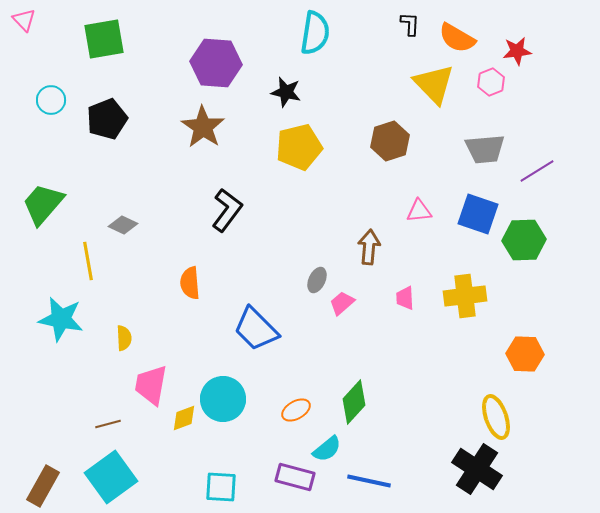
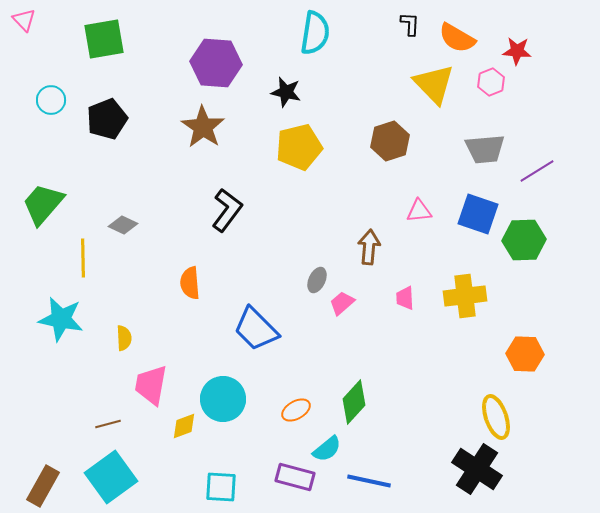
red star at (517, 51): rotated 12 degrees clockwise
yellow line at (88, 261): moved 5 px left, 3 px up; rotated 9 degrees clockwise
yellow diamond at (184, 418): moved 8 px down
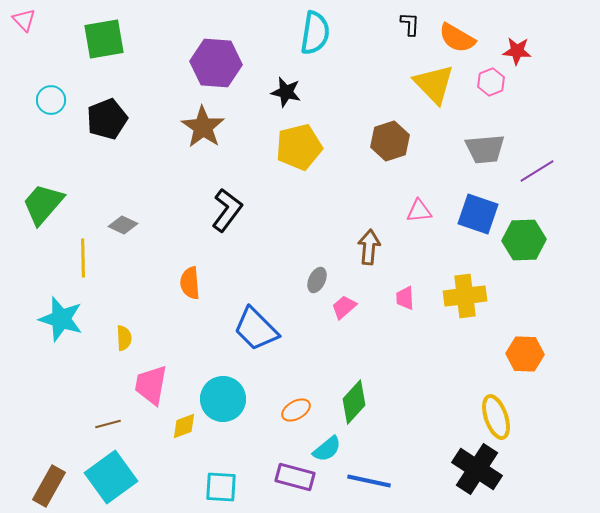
pink trapezoid at (342, 303): moved 2 px right, 4 px down
cyan star at (61, 319): rotated 6 degrees clockwise
brown rectangle at (43, 486): moved 6 px right
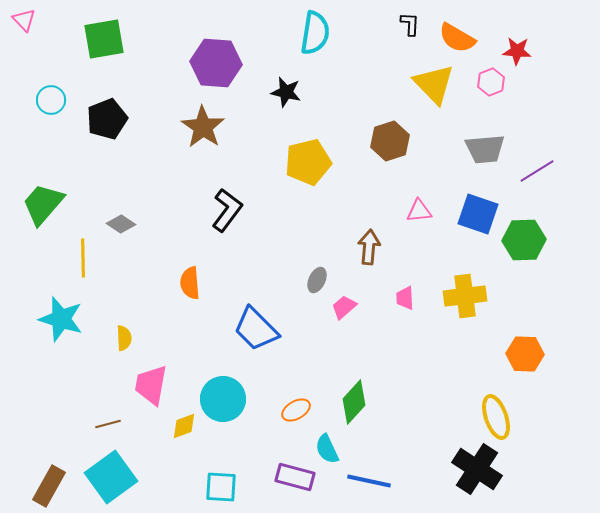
yellow pentagon at (299, 147): moved 9 px right, 15 px down
gray diamond at (123, 225): moved 2 px left, 1 px up; rotated 8 degrees clockwise
cyan semicircle at (327, 449): rotated 104 degrees clockwise
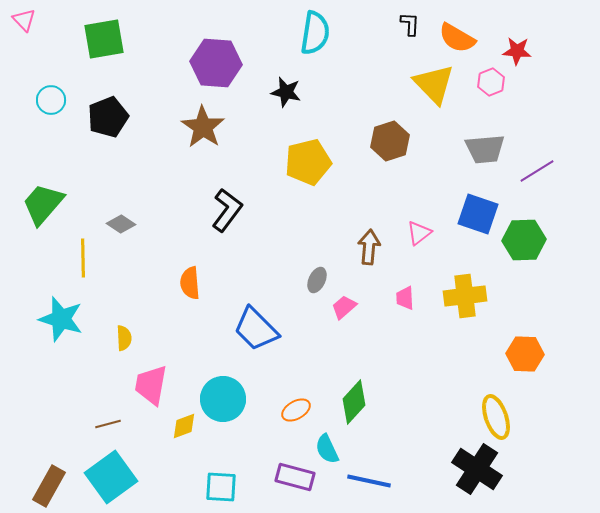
black pentagon at (107, 119): moved 1 px right, 2 px up
pink triangle at (419, 211): moved 22 px down; rotated 32 degrees counterclockwise
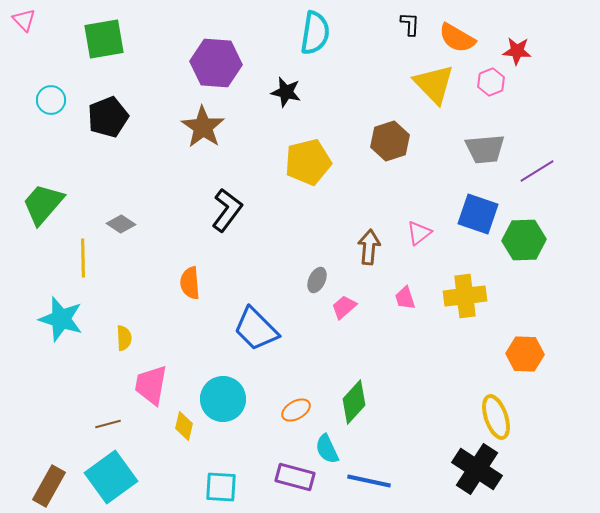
pink trapezoid at (405, 298): rotated 15 degrees counterclockwise
yellow diamond at (184, 426): rotated 56 degrees counterclockwise
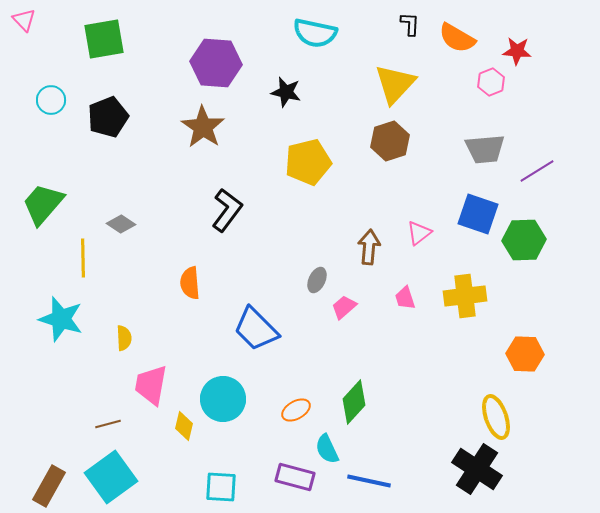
cyan semicircle at (315, 33): rotated 93 degrees clockwise
yellow triangle at (434, 84): moved 39 px left; rotated 27 degrees clockwise
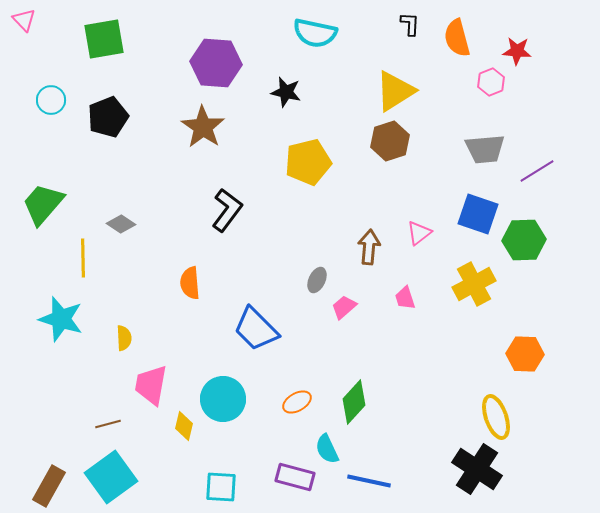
orange semicircle at (457, 38): rotated 45 degrees clockwise
yellow triangle at (395, 84): moved 7 px down; rotated 15 degrees clockwise
yellow cross at (465, 296): moved 9 px right, 12 px up; rotated 21 degrees counterclockwise
orange ellipse at (296, 410): moved 1 px right, 8 px up
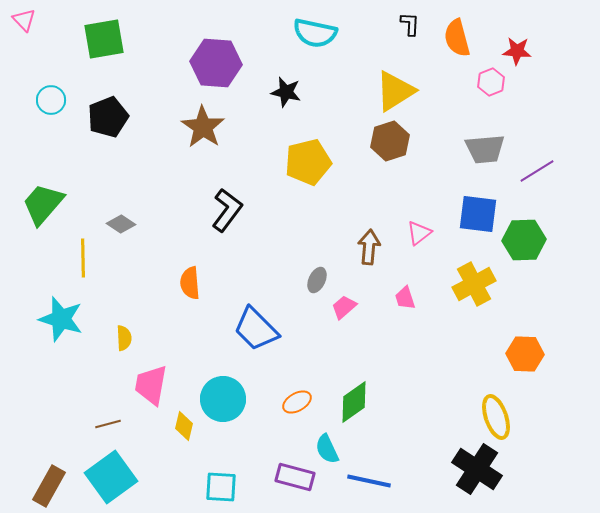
blue square at (478, 214): rotated 12 degrees counterclockwise
green diamond at (354, 402): rotated 12 degrees clockwise
